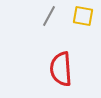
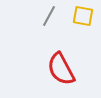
red semicircle: rotated 24 degrees counterclockwise
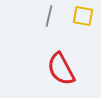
gray line: rotated 15 degrees counterclockwise
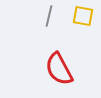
red semicircle: moved 2 px left
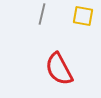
gray line: moved 7 px left, 2 px up
